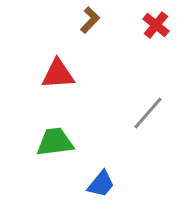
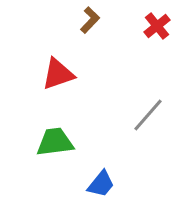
red cross: moved 1 px right, 1 px down; rotated 12 degrees clockwise
red triangle: rotated 15 degrees counterclockwise
gray line: moved 2 px down
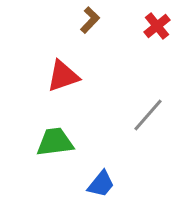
red triangle: moved 5 px right, 2 px down
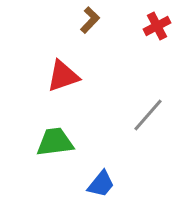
red cross: rotated 12 degrees clockwise
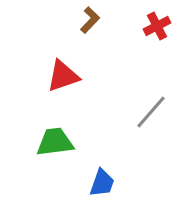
gray line: moved 3 px right, 3 px up
blue trapezoid: moved 1 px right, 1 px up; rotated 20 degrees counterclockwise
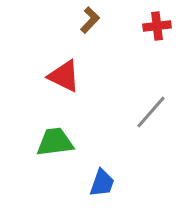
red cross: rotated 20 degrees clockwise
red triangle: moved 1 px right; rotated 45 degrees clockwise
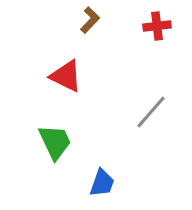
red triangle: moved 2 px right
green trapezoid: rotated 72 degrees clockwise
